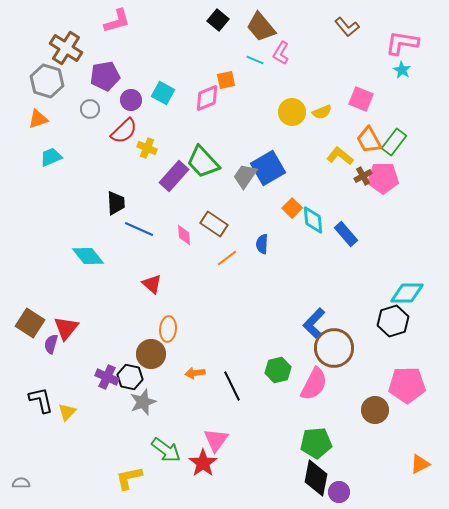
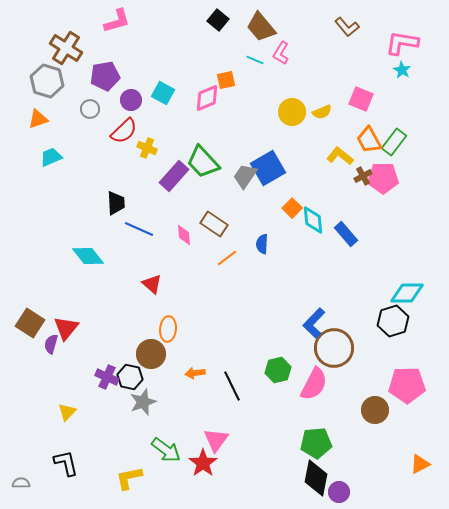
black L-shape at (41, 400): moved 25 px right, 63 px down
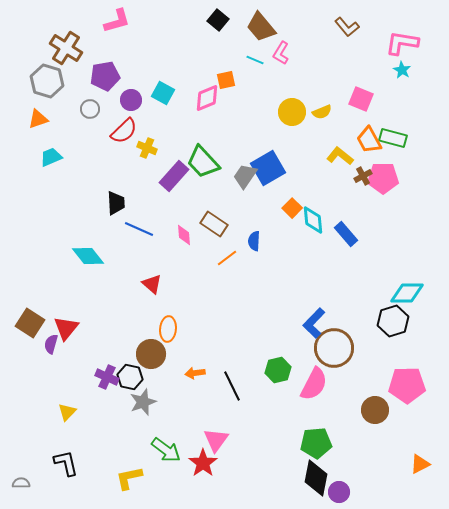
green rectangle at (394, 142): moved 1 px left, 4 px up; rotated 68 degrees clockwise
blue semicircle at (262, 244): moved 8 px left, 3 px up
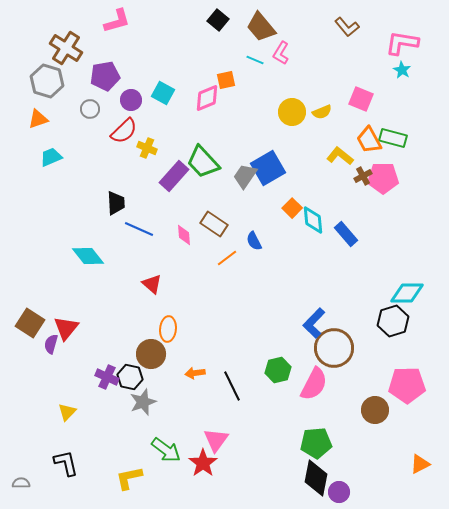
blue semicircle at (254, 241): rotated 30 degrees counterclockwise
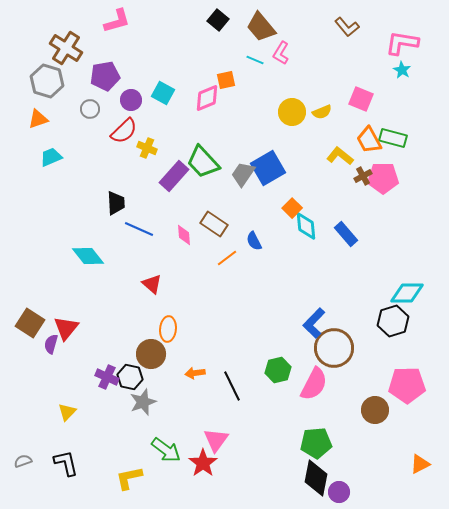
gray trapezoid at (245, 176): moved 2 px left, 2 px up
cyan diamond at (313, 220): moved 7 px left, 6 px down
gray semicircle at (21, 483): moved 2 px right, 22 px up; rotated 18 degrees counterclockwise
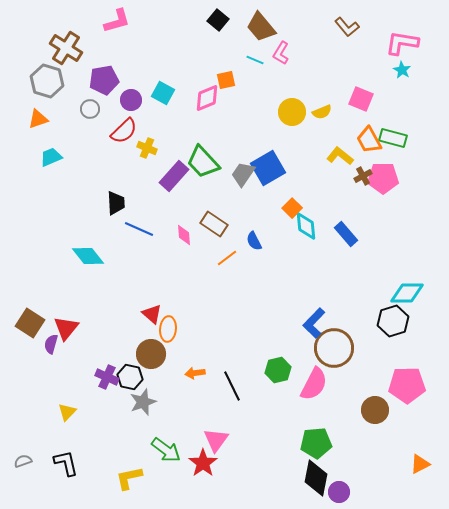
purple pentagon at (105, 76): moved 1 px left, 4 px down
red triangle at (152, 284): moved 30 px down
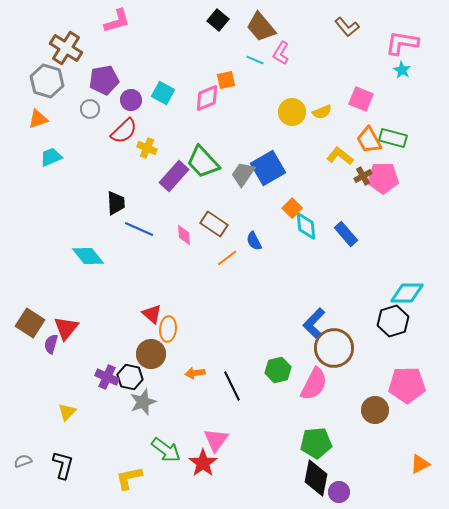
black L-shape at (66, 463): moved 3 px left, 2 px down; rotated 28 degrees clockwise
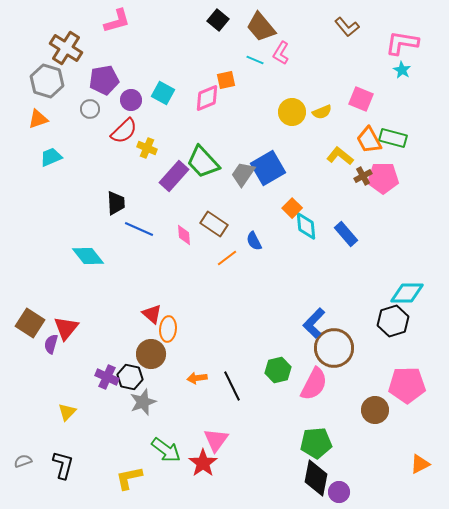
orange arrow at (195, 373): moved 2 px right, 5 px down
